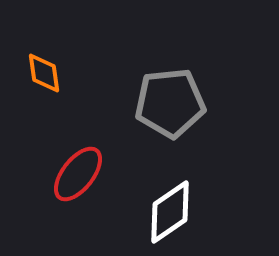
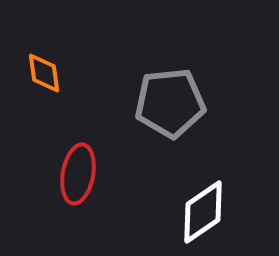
red ellipse: rotated 28 degrees counterclockwise
white diamond: moved 33 px right
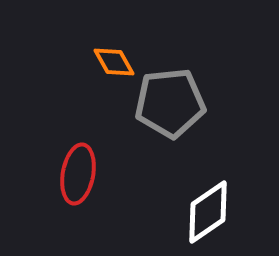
orange diamond: moved 70 px right, 11 px up; rotated 21 degrees counterclockwise
white diamond: moved 5 px right
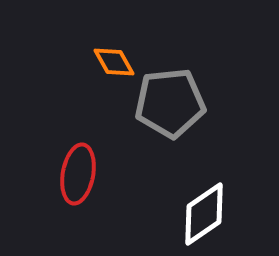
white diamond: moved 4 px left, 2 px down
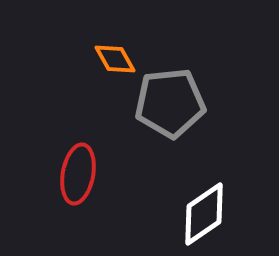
orange diamond: moved 1 px right, 3 px up
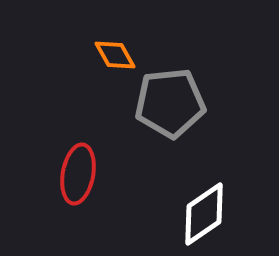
orange diamond: moved 4 px up
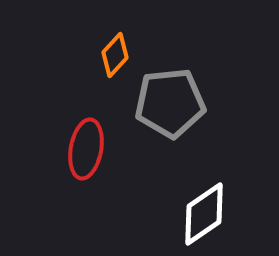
orange diamond: rotated 72 degrees clockwise
red ellipse: moved 8 px right, 25 px up
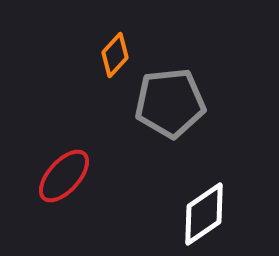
red ellipse: moved 22 px left, 27 px down; rotated 32 degrees clockwise
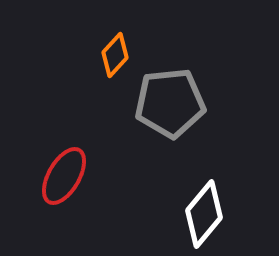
red ellipse: rotated 12 degrees counterclockwise
white diamond: rotated 16 degrees counterclockwise
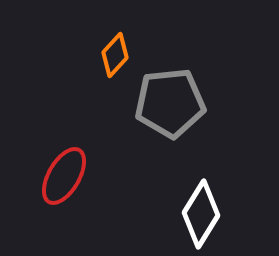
white diamond: moved 3 px left; rotated 8 degrees counterclockwise
